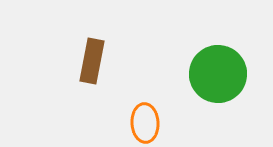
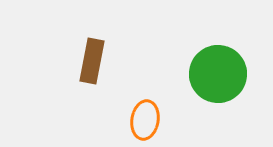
orange ellipse: moved 3 px up; rotated 12 degrees clockwise
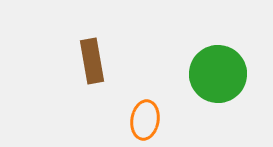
brown rectangle: rotated 21 degrees counterclockwise
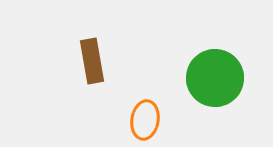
green circle: moved 3 px left, 4 px down
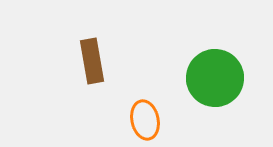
orange ellipse: rotated 21 degrees counterclockwise
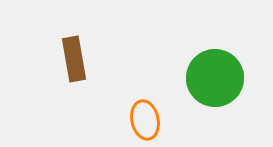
brown rectangle: moved 18 px left, 2 px up
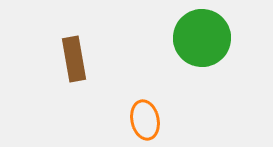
green circle: moved 13 px left, 40 px up
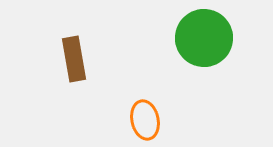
green circle: moved 2 px right
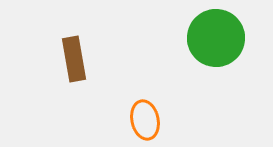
green circle: moved 12 px right
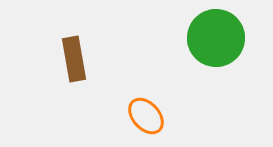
orange ellipse: moved 1 px right, 4 px up; rotated 30 degrees counterclockwise
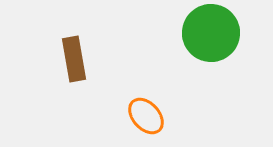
green circle: moved 5 px left, 5 px up
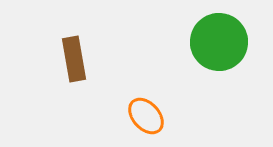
green circle: moved 8 px right, 9 px down
